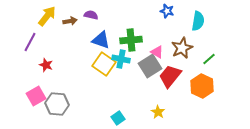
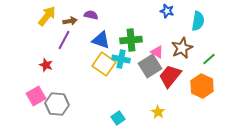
purple line: moved 34 px right, 2 px up
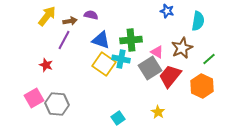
gray square: moved 2 px down
pink square: moved 2 px left, 2 px down
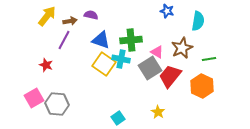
green line: rotated 32 degrees clockwise
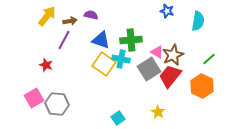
brown star: moved 9 px left, 7 px down
green line: rotated 32 degrees counterclockwise
gray square: moved 1 px left, 1 px down
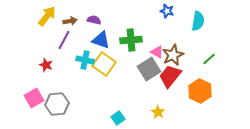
purple semicircle: moved 3 px right, 5 px down
cyan cross: moved 36 px left, 1 px down
orange hexagon: moved 2 px left, 5 px down
gray hexagon: rotated 10 degrees counterclockwise
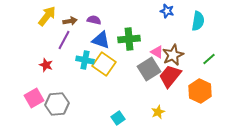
green cross: moved 2 px left, 1 px up
yellow star: rotated 16 degrees clockwise
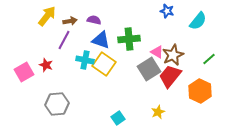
cyan semicircle: rotated 30 degrees clockwise
pink square: moved 10 px left, 26 px up
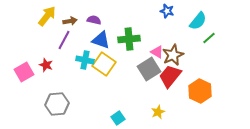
green line: moved 21 px up
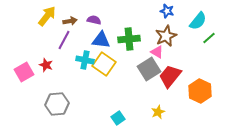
blue triangle: rotated 12 degrees counterclockwise
brown star: moved 7 px left, 19 px up
